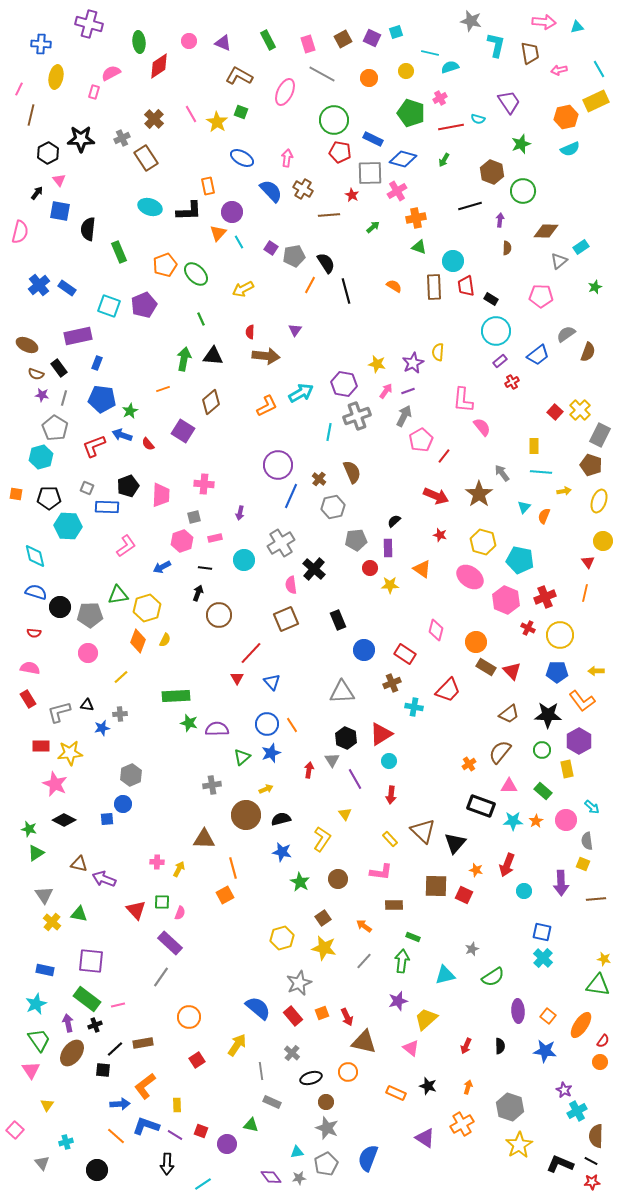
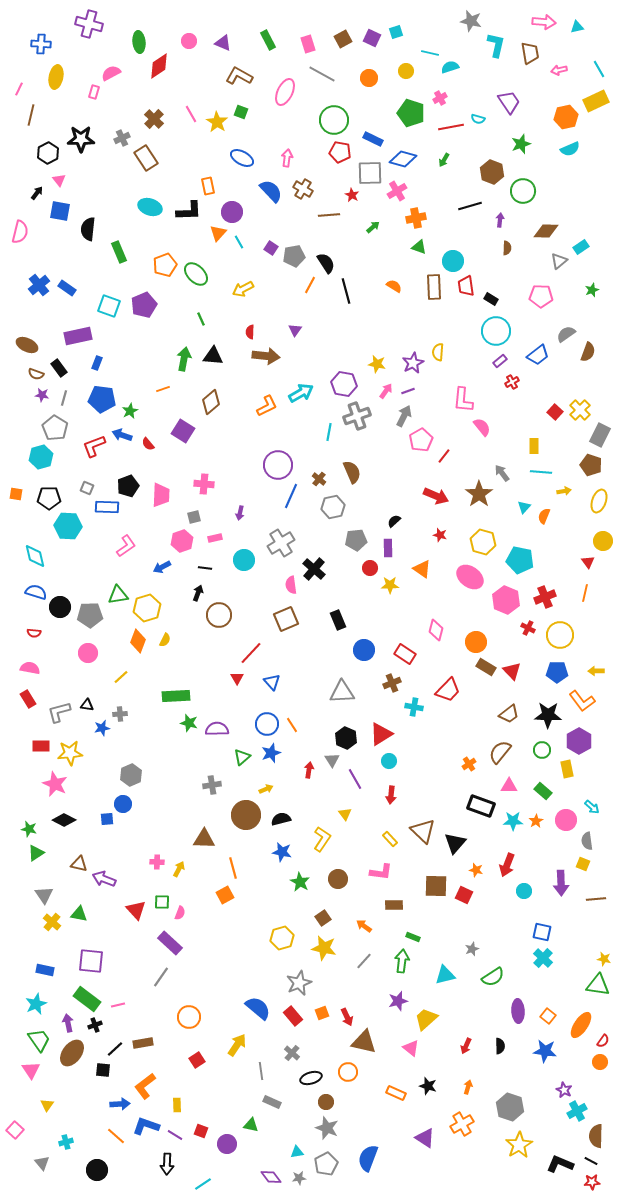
green star at (595, 287): moved 3 px left, 3 px down
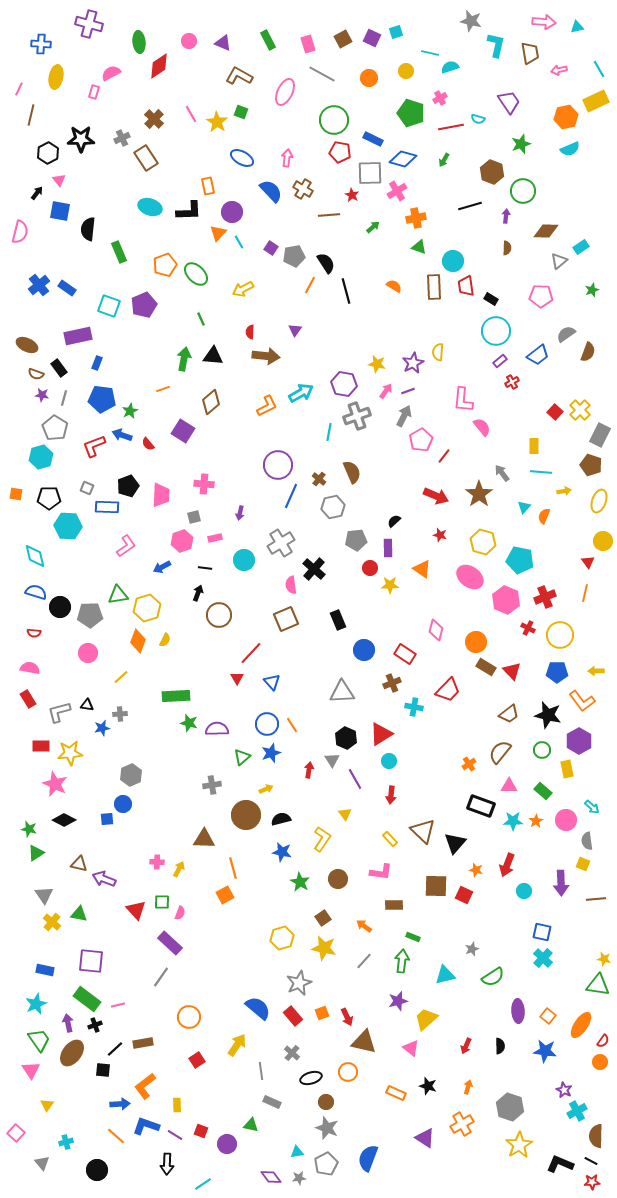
purple arrow at (500, 220): moved 6 px right, 4 px up
black star at (548, 715): rotated 12 degrees clockwise
pink square at (15, 1130): moved 1 px right, 3 px down
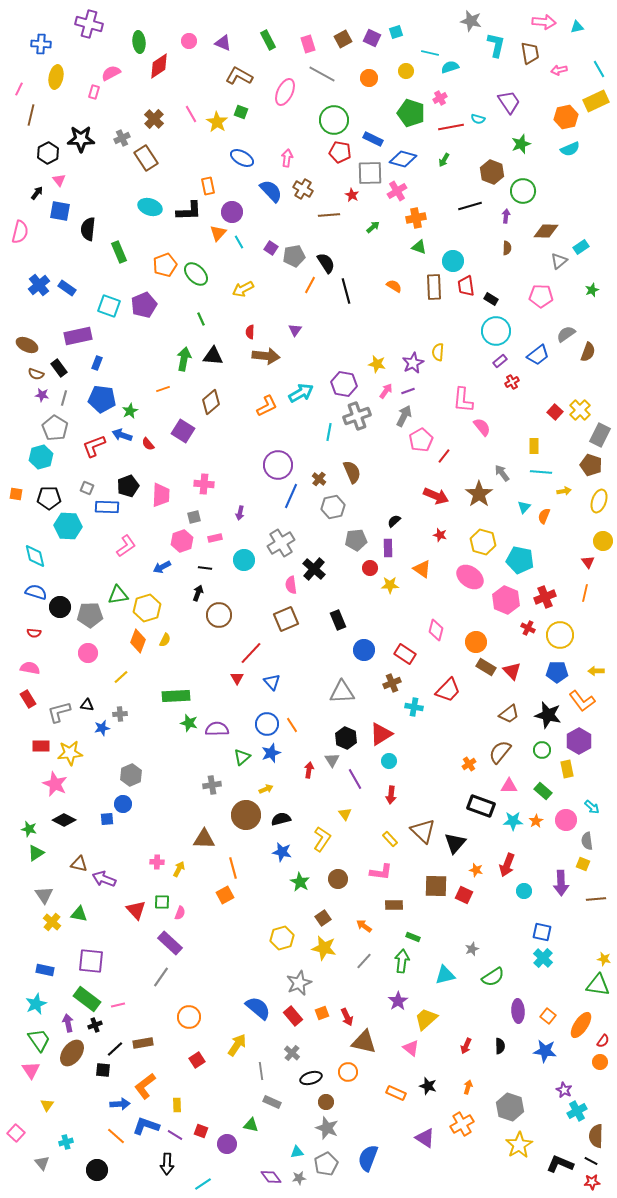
purple star at (398, 1001): rotated 18 degrees counterclockwise
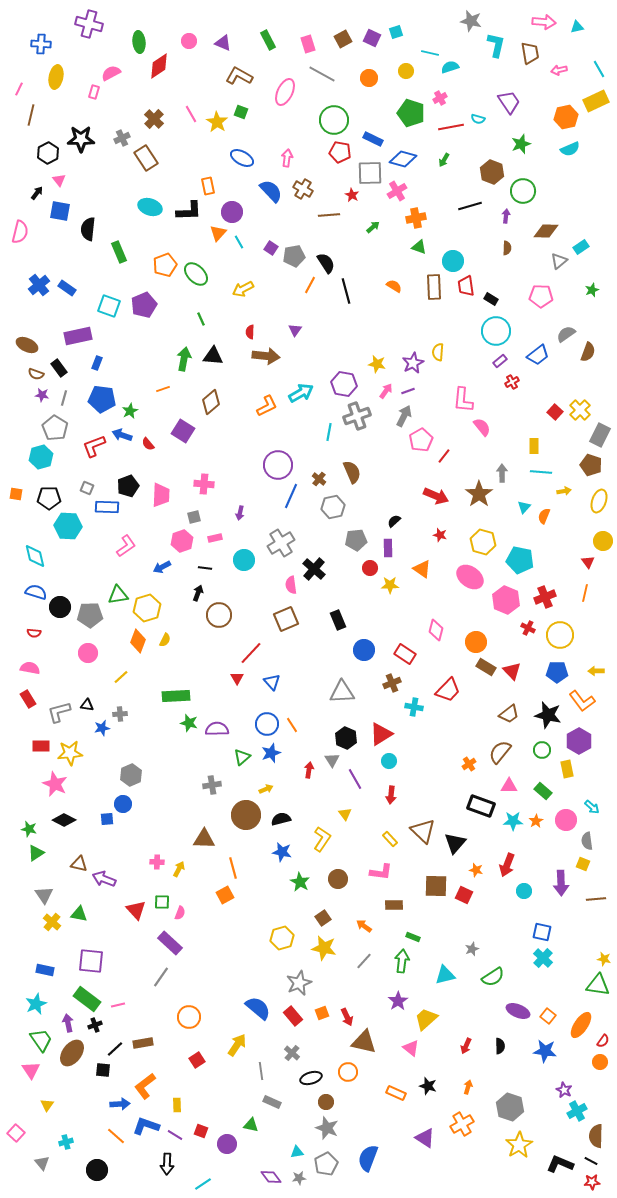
gray arrow at (502, 473): rotated 36 degrees clockwise
purple ellipse at (518, 1011): rotated 65 degrees counterclockwise
green trapezoid at (39, 1040): moved 2 px right
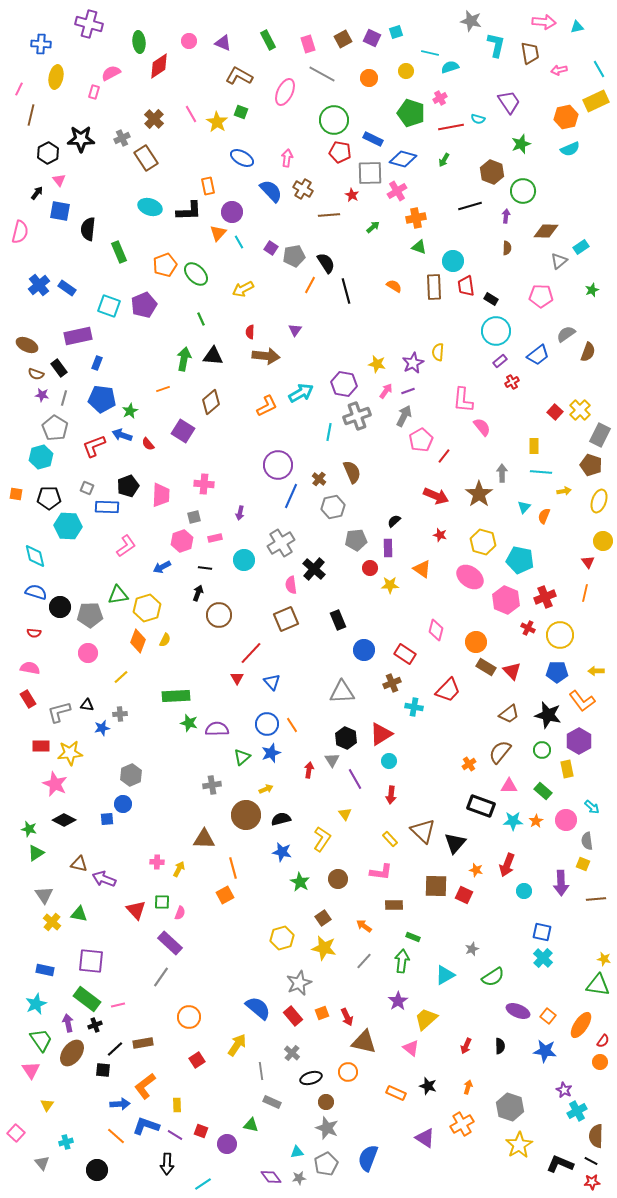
cyan triangle at (445, 975): rotated 15 degrees counterclockwise
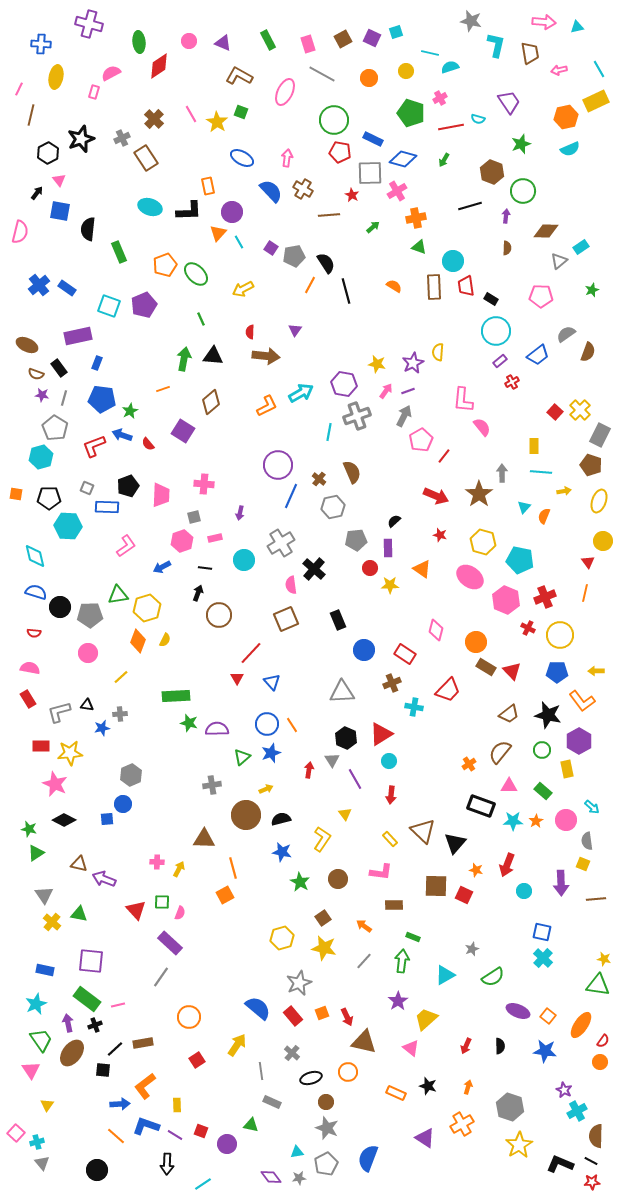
black star at (81, 139): rotated 20 degrees counterclockwise
cyan cross at (66, 1142): moved 29 px left
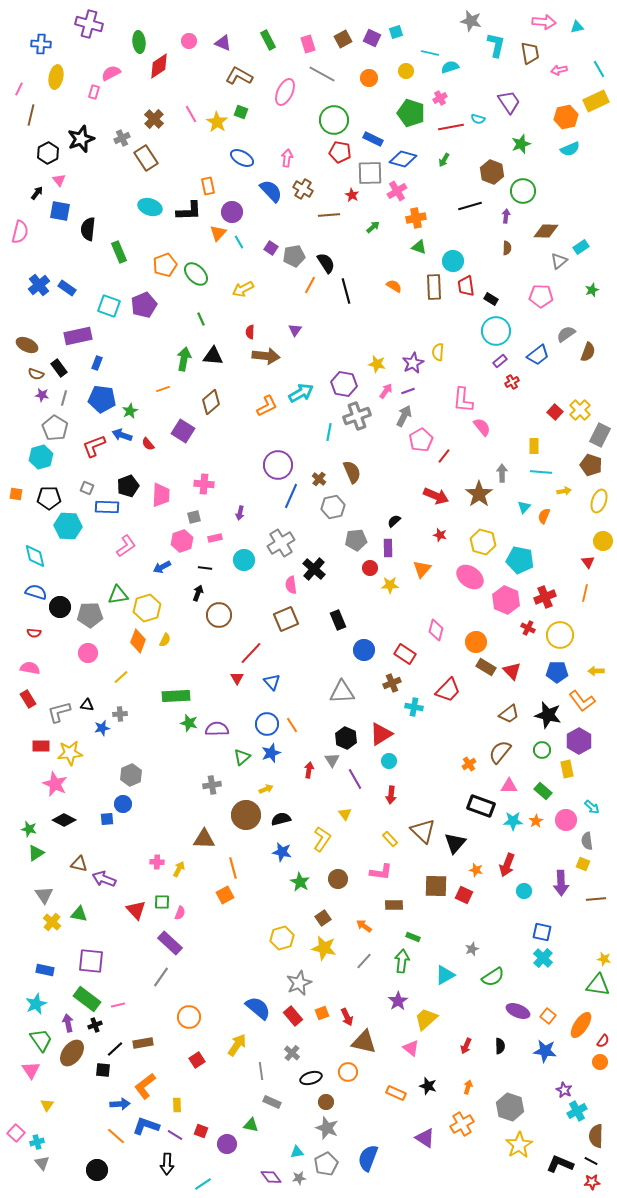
orange triangle at (422, 569): rotated 36 degrees clockwise
